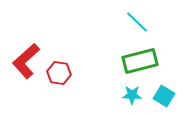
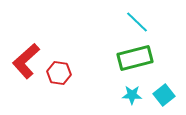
green rectangle: moved 5 px left, 3 px up
cyan square: moved 1 px up; rotated 20 degrees clockwise
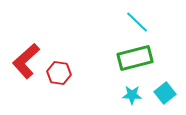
cyan square: moved 1 px right, 2 px up
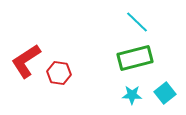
red L-shape: rotated 9 degrees clockwise
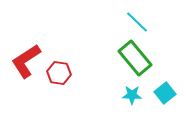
green rectangle: rotated 64 degrees clockwise
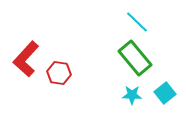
red L-shape: moved 2 px up; rotated 15 degrees counterclockwise
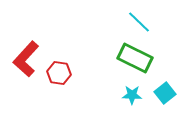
cyan line: moved 2 px right
green rectangle: rotated 24 degrees counterclockwise
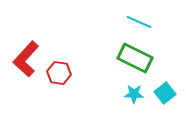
cyan line: rotated 20 degrees counterclockwise
cyan star: moved 2 px right, 1 px up
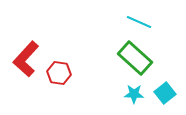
green rectangle: rotated 16 degrees clockwise
